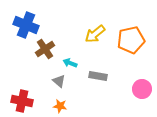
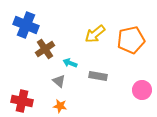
pink circle: moved 1 px down
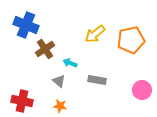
gray rectangle: moved 1 px left, 4 px down
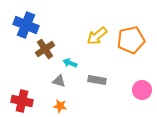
yellow arrow: moved 2 px right, 2 px down
gray triangle: rotated 24 degrees counterclockwise
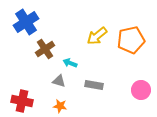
blue cross: moved 3 px up; rotated 35 degrees clockwise
gray rectangle: moved 3 px left, 5 px down
pink circle: moved 1 px left
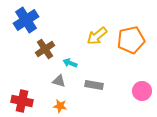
blue cross: moved 2 px up
pink circle: moved 1 px right, 1 px down
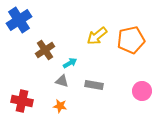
blue cross: moved 7 px left
brown cross: moved 1 px down
cyan arrow: rotated 128 degrees clockwise
gray triangle: moved 3 px right
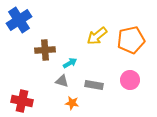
brown cross: rotated 30 degrees clockwise
pink circle: moved 12 px left, 11 px up
orange star: moved 12 px right, 3 px up
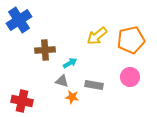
pink circle: moved 3 px up
orange star: moved 6 px up
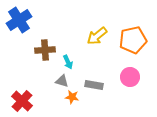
orange pentagon: moved 2 px right
cyan arrow: moved 2 px left, 1 px up; rotated 96 degrees clockwise
red cross: rotated 30 degrees clockwise
